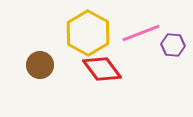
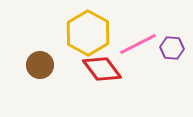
pink line: moved 3 px left, 11 px down; rotated 6 degrees counterclockwise
purple hexagon: moved 1 px left, 3 px down
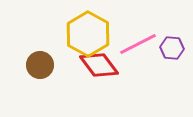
yellow hexagon: moved 1 px down
red diamond: moved 3 px left, 4 px up
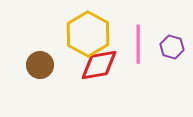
pink line: rotated 63 degrees counterclockwise
purple hexagon: moved 1 px up; rotated 10 degrees clockwise
red diamond: rotated 63 degrees counterclockwise
